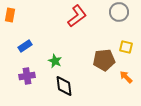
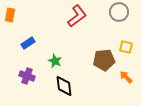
blue rectangle: moved 3 px right, 3 px up
purple cross: rotated 28 degrees clockwise
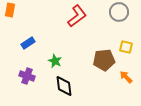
orange rectangle: moved 5 px up
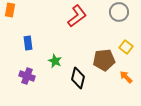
blue rectangle: rotated 64 degrees counterclockwise
yellow square: rotated 24 degrees clockwise
black diamond: moved 14 px right, 8 px up; rotated 20 degrees clockwise
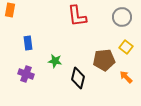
gray circle: moved 3 px right, 5 px down
red L-shape: rotated 120 degrees clockwise
green star: rotated 16 degrees counterclockwise
purple cross: moved 1 px left, 2 px up
